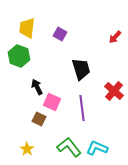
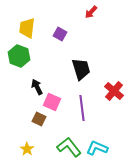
red arrow: moved 24 px left, 25 px up
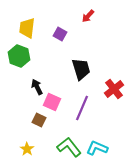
red arrow: moved 3 px left, 4 px down
red cross: moved 2 px up; rotated 12 degrees clockwise
purple line: rotated 30 degrees clockwise
brown square: moved 1 px down
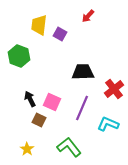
yellow trapezoid: moved 12 px right, 3 px up
black trapezoid: moved 2 px right, 3 px down; rotated 75 degrees counterclockwise
black arrow: moved 7 px left, 12 px down
cyan L-shape: moved 11 px right, 24 px up
